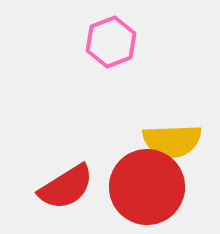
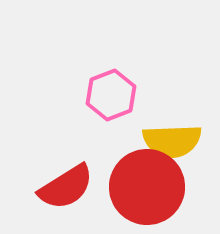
pink hexagon: moved 53 px down
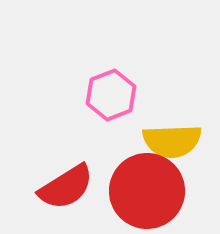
red circle: moved 4 px down
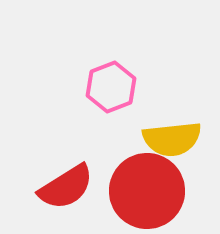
pink hexagon: moved 8 px up
yellow semicircle: moved 2 px up; rotated 4 degrees counterclockwise
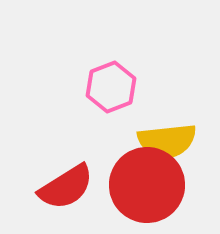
yellow semicircle: moved 5 px left, 2 px down
red circle: moved 6 px up
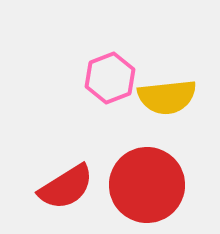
pink hexagon: moved 1 px left, 9 px up
yellow semicircle: moved 44 px up
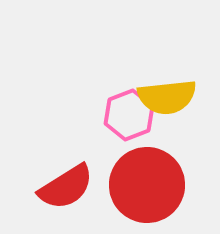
pink hexagon: moved 19 px right, 37 px down
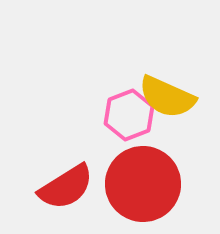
yellow semicircle: rotated 30 degrees clockwise
red circle: moved 4 px left, 1 px up
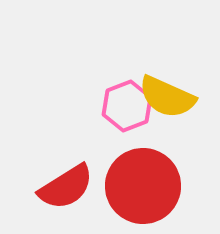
pink hexagon: moved 2 px left, 9 px up
red circle: moved 2 px down
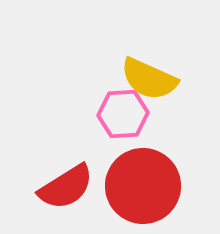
yellow semicircle: moved 18 px left, 18 px up
pink hexagon: moved 4 px left, 8 px down; rotated 18 degrees clockwise
